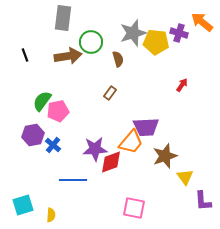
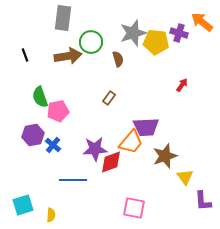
brown rectangle: moved 1 px left, 5 px down
green semicircle: moved 2 px left, 4 px up; rotated 55 degrees counterclockwise
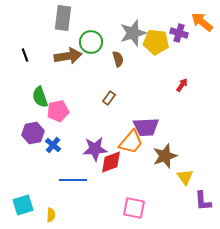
purple hexagon: moved 2 px up
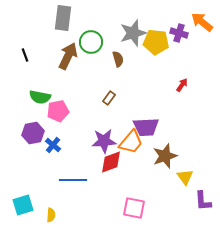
brown arrow: rotated 56 degrees counterclockwise
green semicircle: rotated 60 degrees counterclockwise
purple star: moved 9 px right, 8 px up
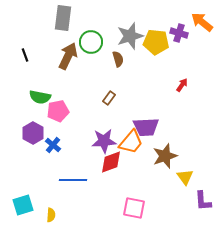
gray star: moved 3 px left, 3 px down
purple hexagon: rotated 20 degrees counterclockwise
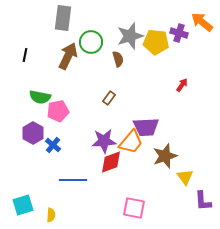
black line: rotated 32 degrees clockwise
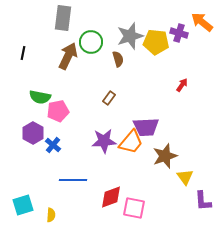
black line: moved 2 px left, 2 px up
red diamond: moved 35 px down
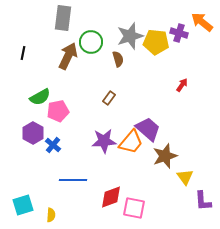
green semicircle: rotated 40 degrees counterclockwise
purple trapezoid: moved 2 px right, 2 px down; rotated 136 degrees counterclockwise
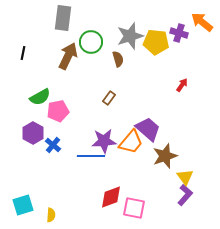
blue line: moved 18 px right, 24 px up
purple L-shape: moved 18 px left, 6 px up; rotated 135 degrees counterclockwise
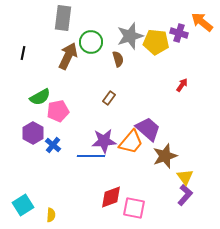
cyan square: rotated 15 degrees counterclockwise
